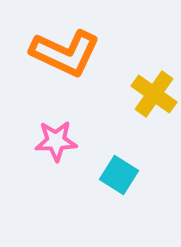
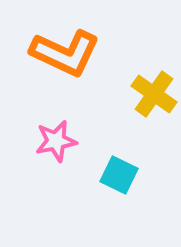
pink star: rotated 9 degrees counterclockwise
cyan square: rotated 6 degrees counterclockwise
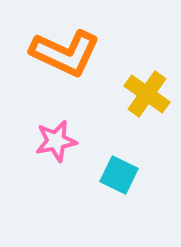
yellow cross: moved 7 px left
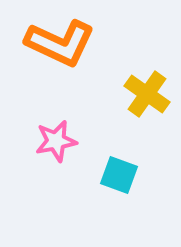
orange L-shape: moved 5 px left, 10 px up
cyan square: rotated 6 degrees counterclockwise
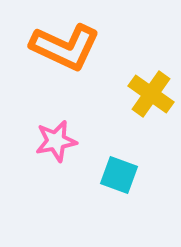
orange L-shape: moved 5 px right, 4 px down
yellow cross: moved 4 px right
